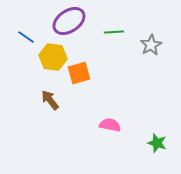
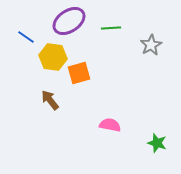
green line: moved 3 px left, 4 px up
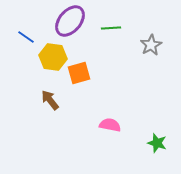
purple ellipse: moved 1 px right; rotated 16 degrees counterclockwise
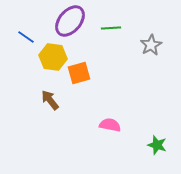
green star: moved 2 px down
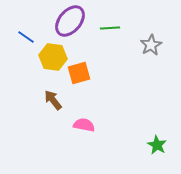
green line: moved 1 px left
brown arrow: moved 3 px right
pink semicircle: moved 26 px left
green star: rotated 12 degrees clockwise
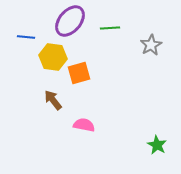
blue line: rotated 30 degrees counterclockwise
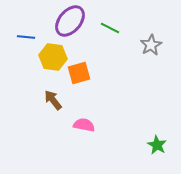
green line: rotated 30 degrees clockwise
